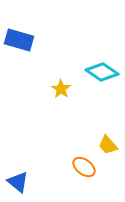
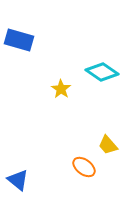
blue triangle: moved 2 px up
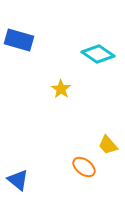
cyan diamond: moved 4 px left, 18 px up
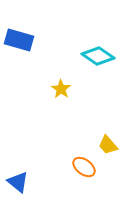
cyan diamond: moved 2 px down
blue triangle: moved 2 px down
